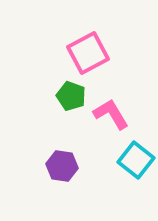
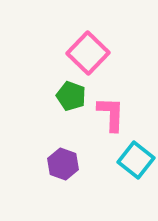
pink square: rotated 18 degrees counterclockwise
pink L-shape: rotated 33 degrees clockwise
purple hexagon: moved 1 px right, 2 px up; rotated 12 degrees clockwise
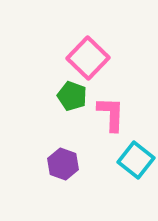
pink square: moved 5 px down
green pentagon: moved 1 px right
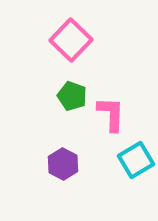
pink square: moved 17 px left, 18 px up
cyan square: rotated 21 degrees clockwise
purple hexagon: rotated 8 degrees clockwise
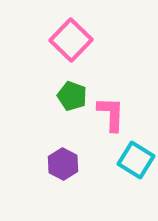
cyan square: rotated 27 degrees counterclockwise
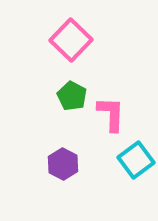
green pentagon: rotated 8 degrees clockwise
cyan square: rotated 21 degrees clockwise
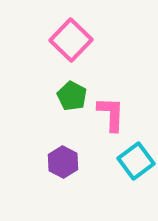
cyan square: moved 1 px down
purple hexagon: moved 2 px up
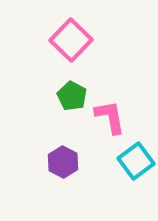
pink L-shape: moved 1 px left, 3 px down; rotated 12 degrees counterclockwise
